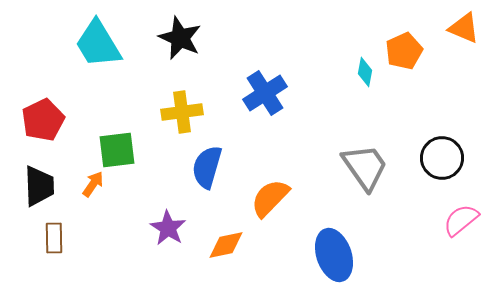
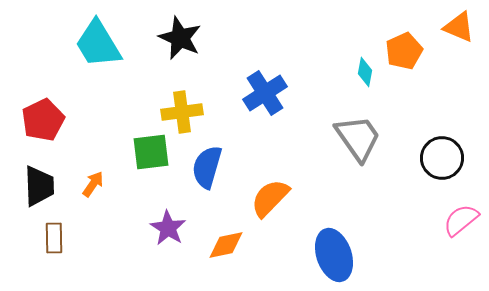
orange triangle: moved 5 px left, 1 px up
green square: moved 34 px right, 2 px down
gray trapezoid: moved 7 px left, 29 px up
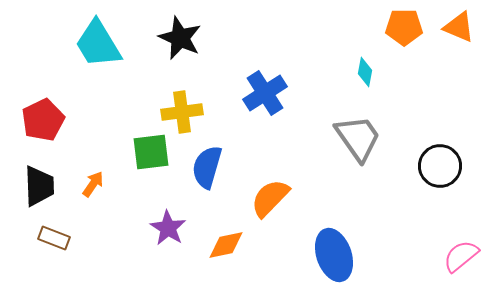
orange pentagon: moved 24 px up; rotated 24 degrees clockwise
black circle: moved 2 px left, 8 px down
pink semicircle: moved 36 px down
brown rectangle: rotated 68 degrees counterclockwise
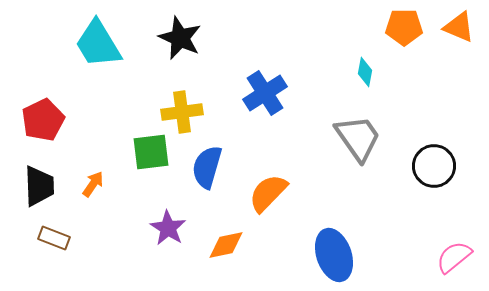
black circle: moved 6 px left
orange semicircle: moved 2 px left, 5 px up
pink semicircle: moved 7 px left, 1 px down
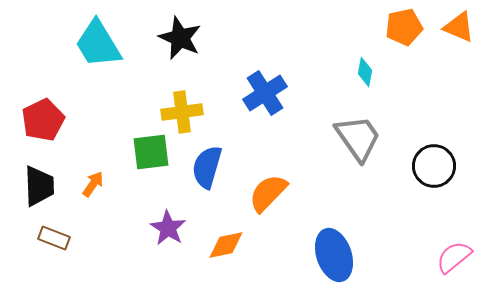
orange pentagon: rotated 12 degrees counterclockwise
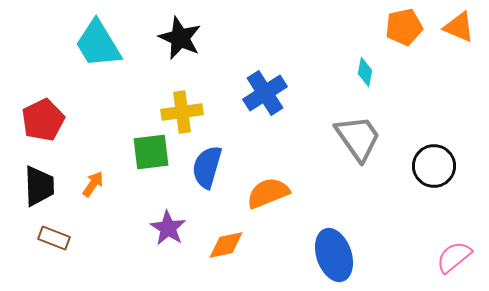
orange semicircle: rotated 24 degrees clockwise
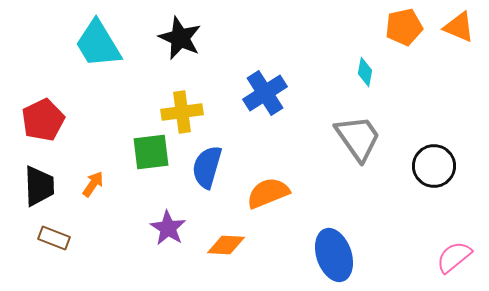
orange diamond: rotated 15 degrees clockwise
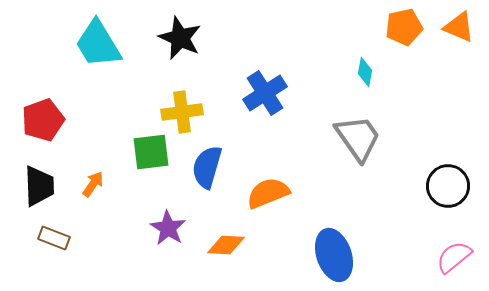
red pentagon: rotated 6 degrees clockwise
black circle: moved 14 px right, 20 px down
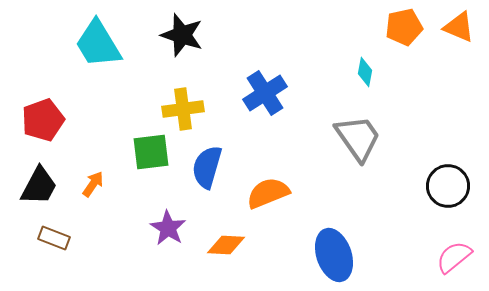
black star: moved 2 px right, 3 px up; rotated 6 degrees counterclockwise
yellow cross: moved 1 px right, 3 px up
black trapezoid: rotated 30 degrees clockwise
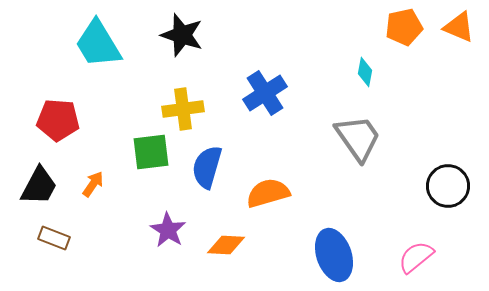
red pentagon: moved 15 px right; rotated 24 degrees clockwise
orange semicircle: rotated 6 degrees clockwise
purple star: moved 2 px down
pink semicircle: moved 38 px left
